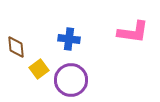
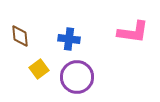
brown diamond: moved 4 px right, 11 px up
purple circle: moved 6 px right, 3 px up
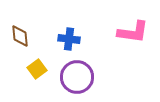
yellow square: moved 2 px left
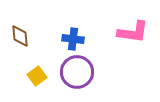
blue cross: moved 4 px right
yellow square: moved 7 px down
purple circle: moved 5 px up
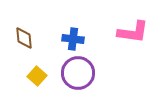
brown diamond: moved 4 px right, 2 px down
purple circle: moved 1 px right, 1 px down
yellow square: rotated 12 degrees counterclockwise
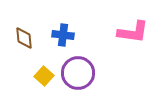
blue cross: moved 10 px left, 4 px up
yellow square: moved 7 px right
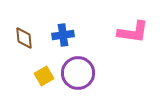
blue cross: rotated 15 degrees counterclockwise
yellow square: rotated 18 degrees clockwise
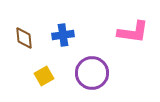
purple circle: moved 14 px right
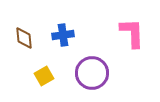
pink L-shape: moved 1 px left, 1 px down; rotated 100 degrees counterclockwise
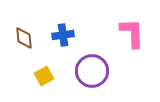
purple circle: moved 2 px up
